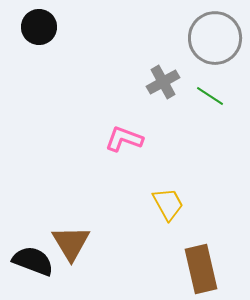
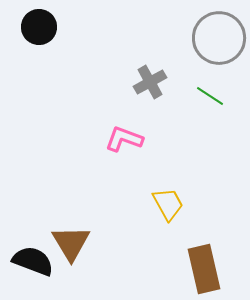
gray circle: moved 4 px right
gray cross: moved 13 px left
brown rectangle: moved 3 px right
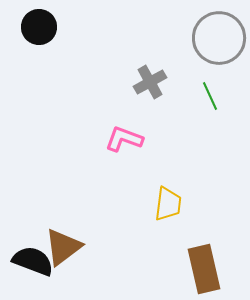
green line: rotated 32 degrees clockwise
yellow trapezoid: rotated 36 degrees clockwise
brown triangle: moved 8 px left, 4 px down; rotated 24 degrees clockwise
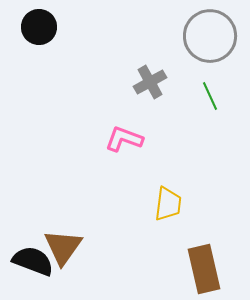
gray circle: moved 9 px left, 2 px up
brown triangle: rotated 18 degrees counterclockwise
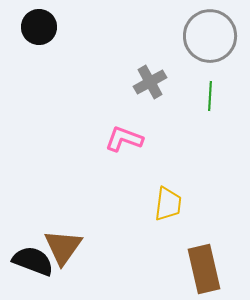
green line: rotated 28 degrees clockwise
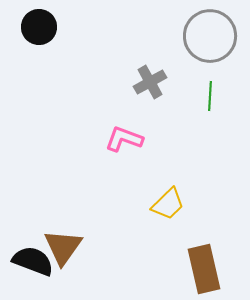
yellow trapezoid: rotated 39 degrees clockwise
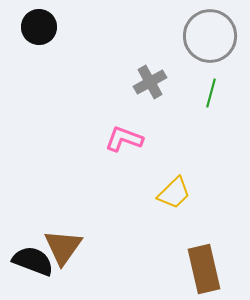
green line: moved 1 px right, 3 px up; rotated 12 degrees clockwise
yellow trapezoid: moved 6 px right, 11 px up
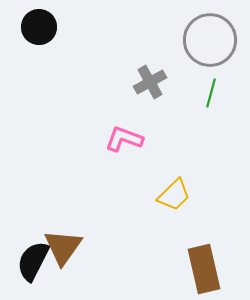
gray circle: moved 4 px down
yellow trapezoid: moved 2 px down
black semicircle: rotated 84 degrees counterclockwise
